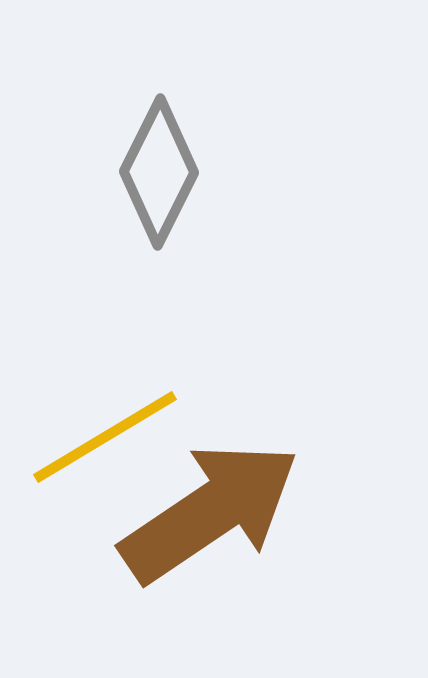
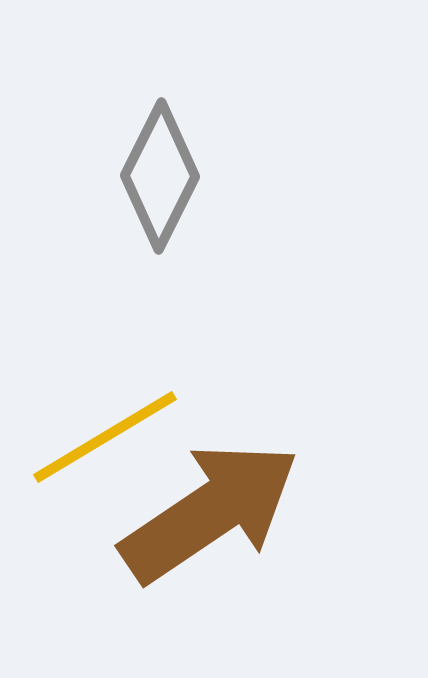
gray diamond: moved 1 px right, 4 px down
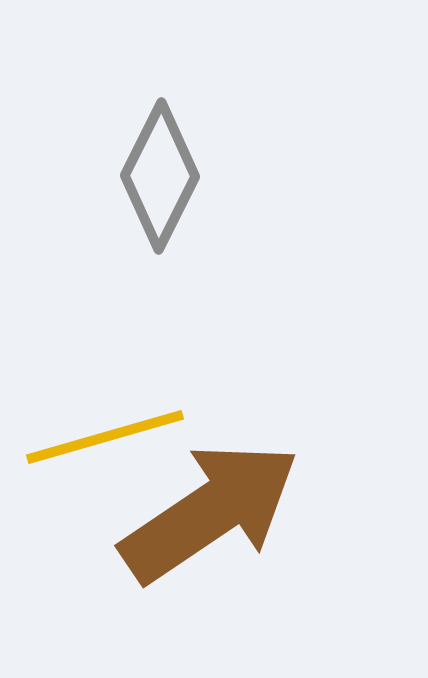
yellow line: rotated 15 degrees clockwise
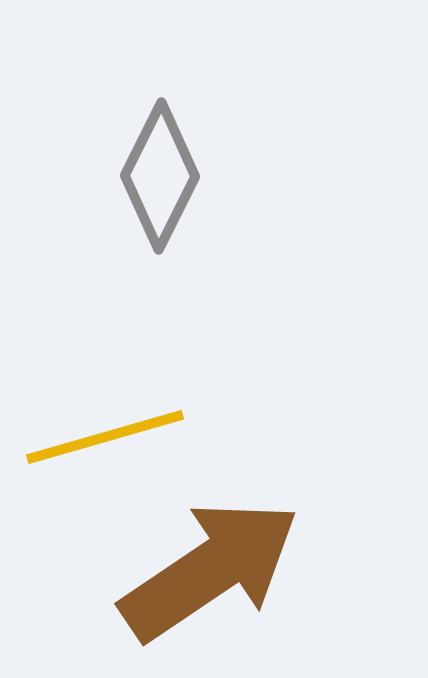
brown arrow: moved 58 px down
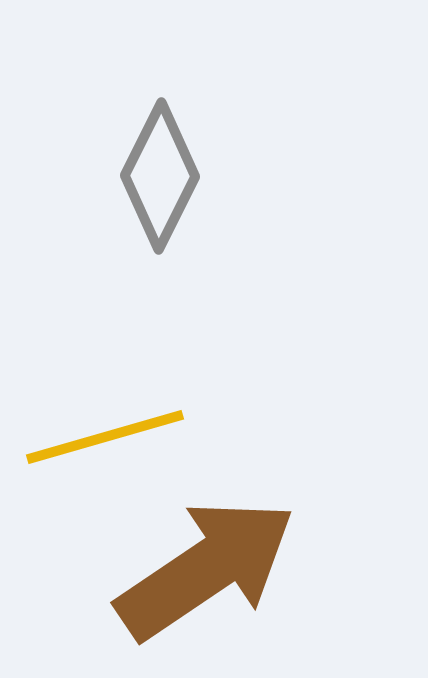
brown arrow: moved 4 px left, 1 px up
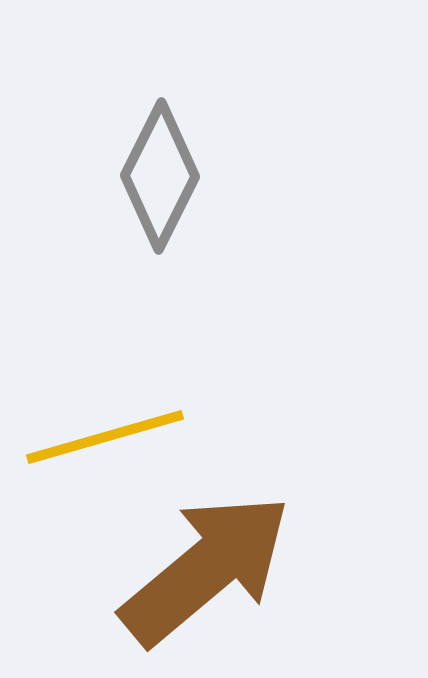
brown arrow: rotated 6 degrees counterclockwise
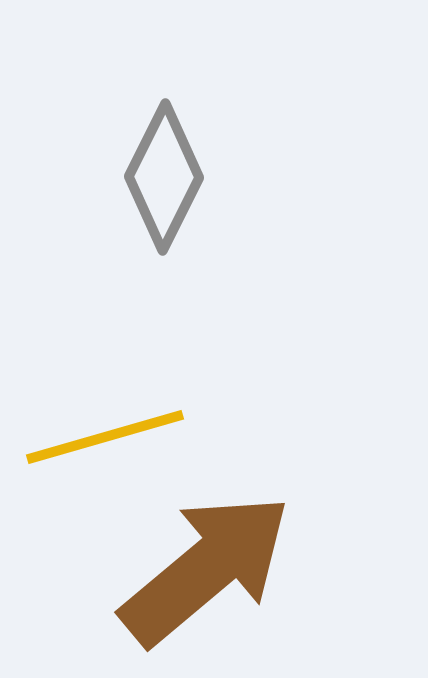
gray diamond: moved 4 px right, 1 px down
